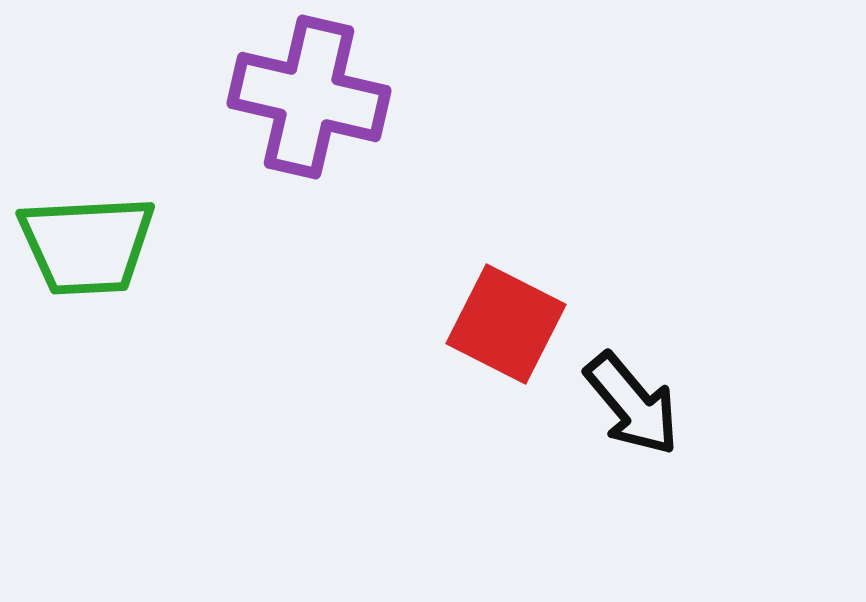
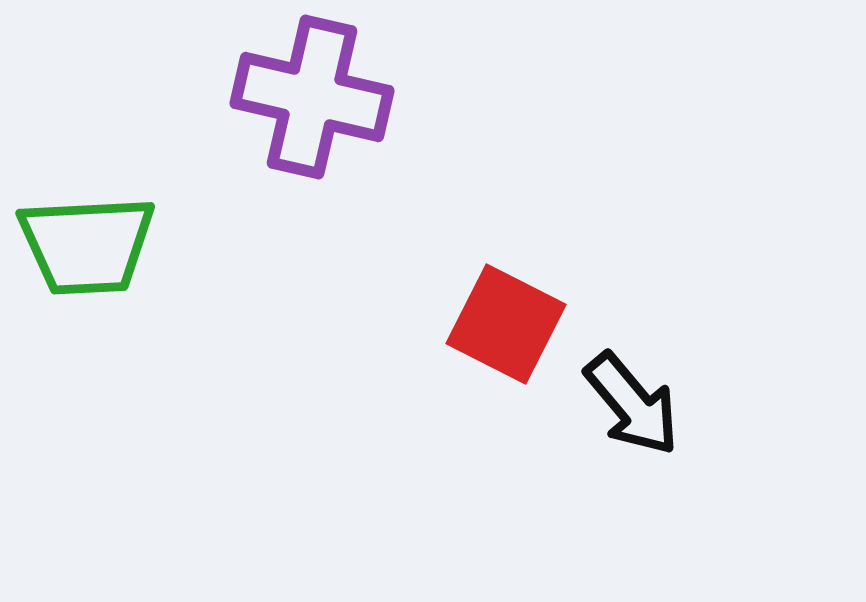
purple cross: moved 3 px right
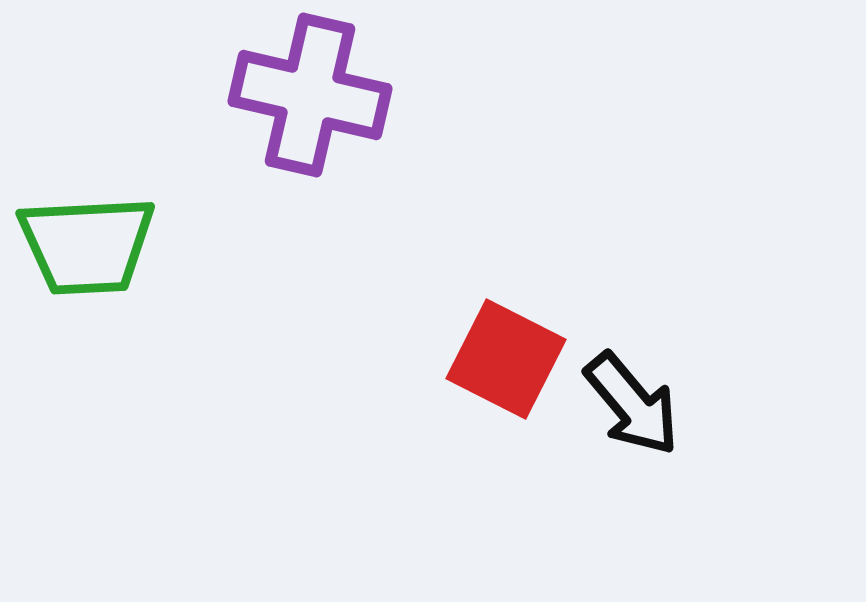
purple cross: moved 2 px left, 2 px up
red square: moved 35 px down
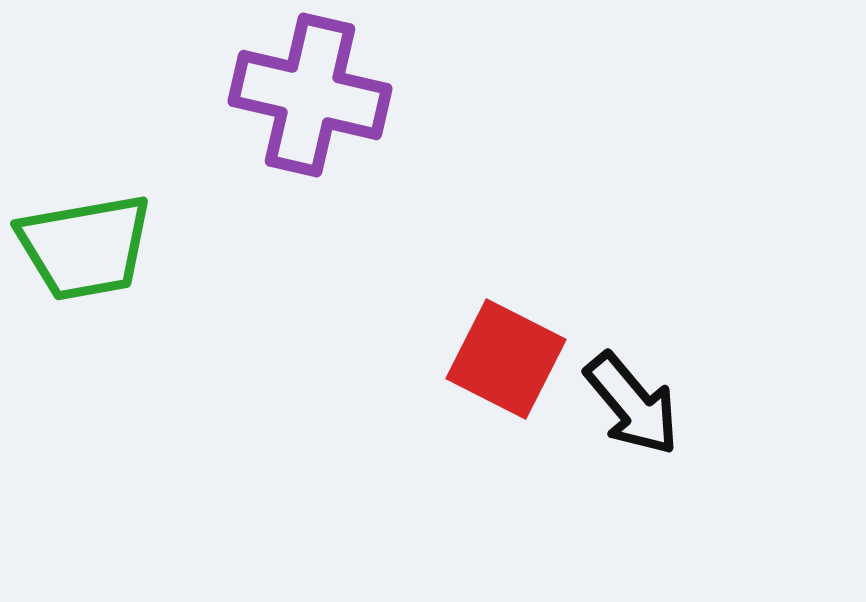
green trapezoid: moved 2 px left, 2 px down; rotated 7 degrees counterclockwise
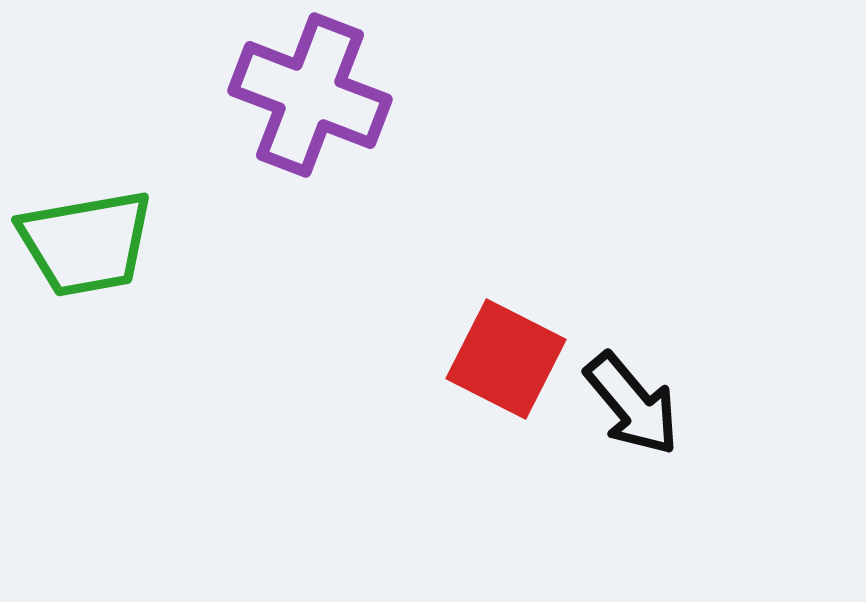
purple cross: rotated 8 degrees clockwise
green trapezoid: moved 1 px right, 4 px up
